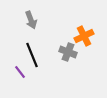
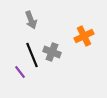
gray cross: moved 16 px left
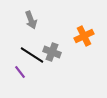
black line: rotated 35 degrees counterclockwise
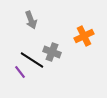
black line: moved 5 px down
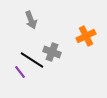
orange cross: moved 2 px right
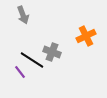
gray arrow: moved 8 px left, 5 px up
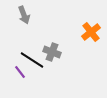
gray arrow: moved 1 px right
orange cross: moved 5 px right, 4 px up; rotated 12 degrees counterclockwise
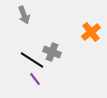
purple line: moved 15 px right, 7 px down
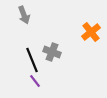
black line: rotated 35 degrees clockwise
purple line: moved 2 px down
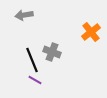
gray arrow: rotated 102 degrees clockwise
purple line: moved 1 px up; rotated 24 degrees counterclockwise
